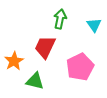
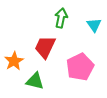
green arrow: moved 1 px right, 1 px up
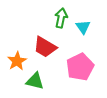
cyan triangle: moved 11 px left, 2 px down
red trapezoid: rotated 85 degrees counterclockwise
orange star: moved 3 px right
